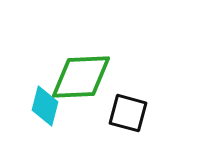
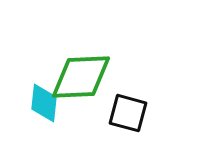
cyan diamond: moved 1 px left, 3 px up; rotated 9 degrees counterclockwise
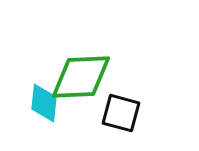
black square: moved 7 px left
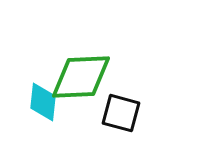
cyan diamond: moved 1 px left, 1 px up
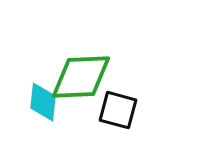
black square: moved 3 px left, 3 px up
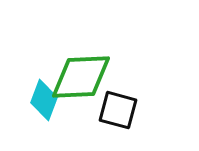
cyan diamond: moved 1 px right, 2 px up; rotated 15 degrees clockwise
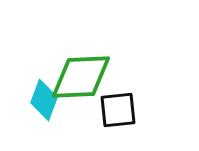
black square: rotated 21 degrees counterclockwise
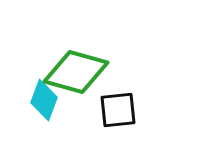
green diamond: moved 5 px left, 5 px up; rotated 18 degrees clockwise
